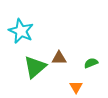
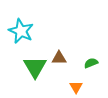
green triangle: rotated 20 degrees counterclockwise
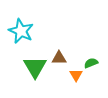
orange triangle: moved 12 px up
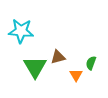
cyan star: rotated 20 degrees counterclockwise
brown triangle: moved 1 px left, 1 px up; rotated 14 degrees counterclockwise
green semicircle: rotated 48 degrees counterclockwise
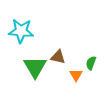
brown triangle: rotated 28 degrees clockwise
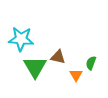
cyan star: moved 8 px down
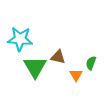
cyan star: moved 1 px left
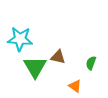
orange triangle: moved 1 px left, 11 px down; rotated 24 degrees counterclockwise
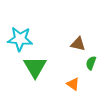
brown triangle: moved 20 px right, 13 px up
orange triangle: moved 2 px left, 2 px up
